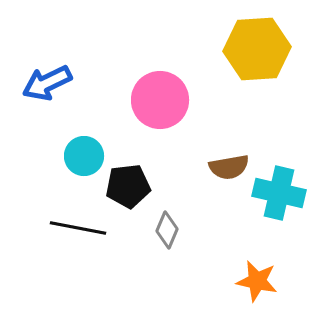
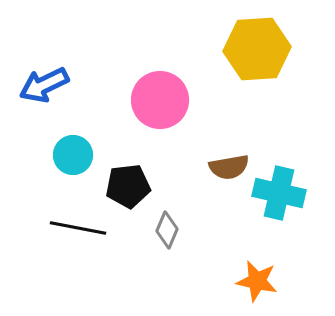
blue arrow: moved 3 px left, 2 px down
cyan circle: moved 11 px left, 1 px up
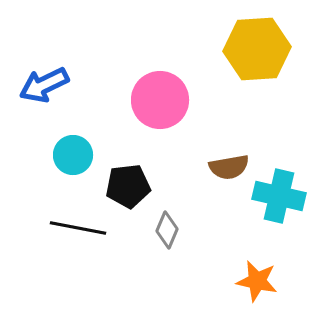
cyan cross: moved 3 px down
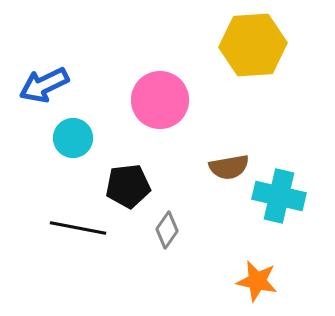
yellow hexagon: moved 4 px left, 4 px up
cyan circle: moved 17 px up
gray diamond: rotated 12 degrees clockwise
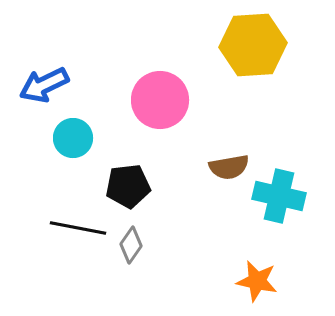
gray diamond: moved 36 px left, 15 px down
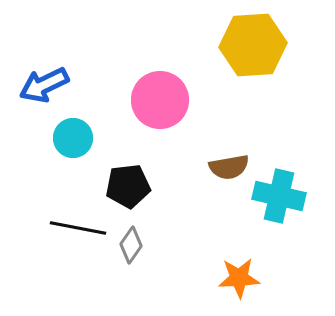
orange star: moved 18 px left, 3 px up; rotated 15 degrees counterclockwise
